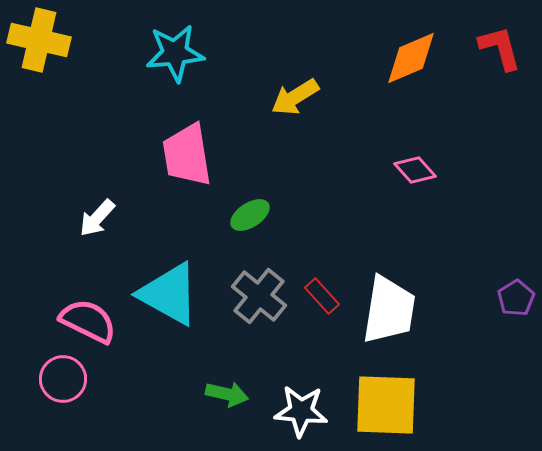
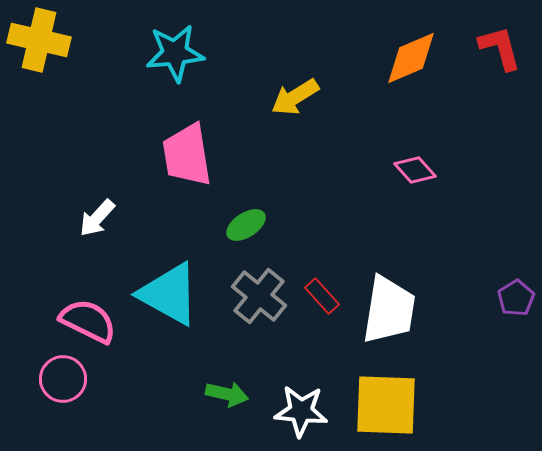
green ellipse: moved 4 px left, 10 px down
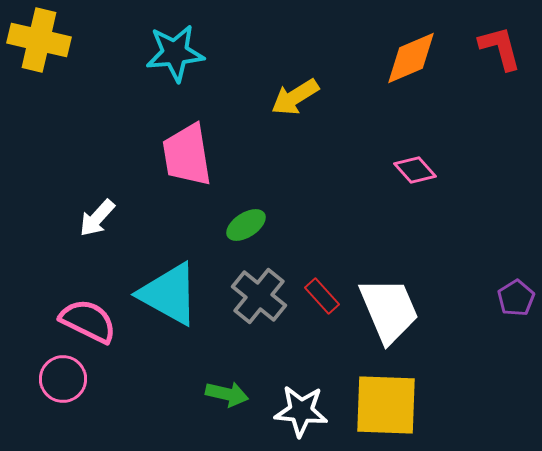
white trapezoid: rotated 32 degrees counterclockwise
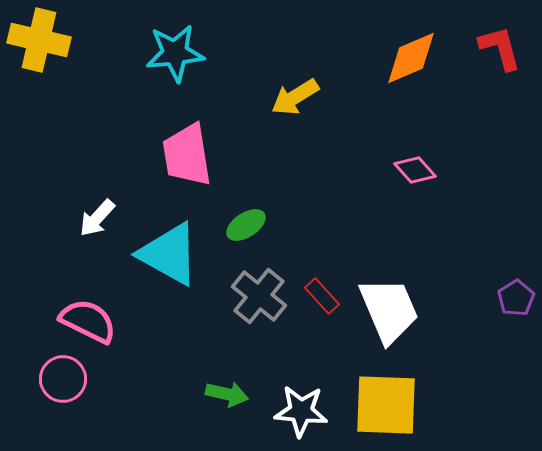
cyan triangle: moved 40 px up
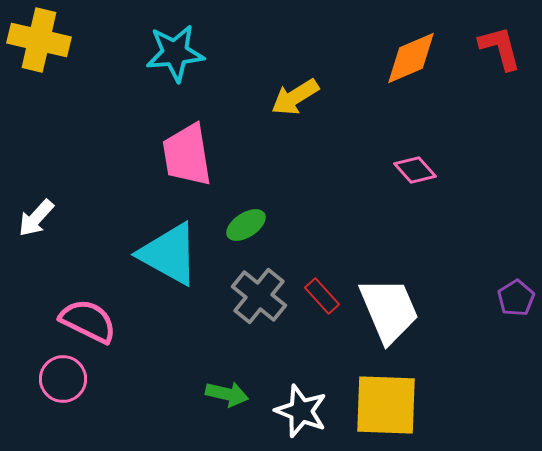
white arrow: moved 61 px left
white star: rotated 16 degrees clockwise
